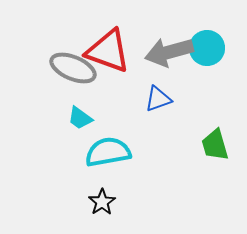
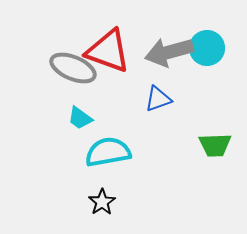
green trapezoid: rotated 76 degrees counterclockwise
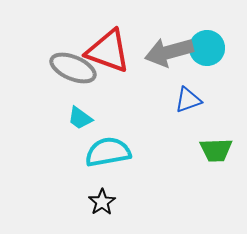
blue triangle: moved 30 px right, 1 px down
green trapezoid: moved 1 px right, 5 px down
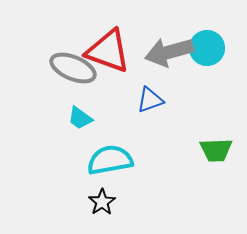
blue triangle: moved 38 px left
cyan semicircle: moved 2 px right, 8 px down
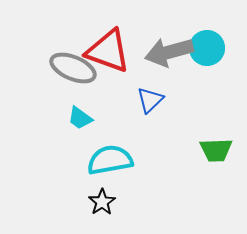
blue triangle: rotated 24 degrees counterclockwise
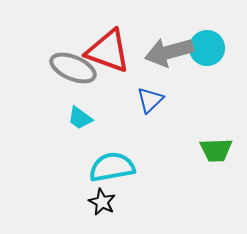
cyan semicircle: moved 2 px right, 7 px down
black star: rotated 12 degrees counterclockwise
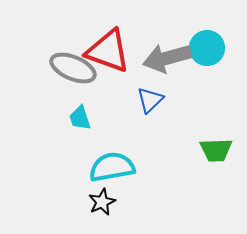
gray arrow: moved 2 px left, 6 px down
cyan trapezoid: rotated 36 degrees clockwise
black star: rotated 20 degrees clockwise
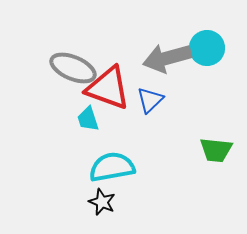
red triangle: moved 37 px down
cyan trapezoid: moved 8 px right, 1 px down
green trapezoid: rotated 8 degrees clockwise
black star: rotated 24 degrees counterclockwise
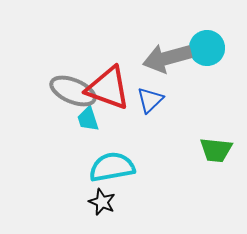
gray ellipse: moved 23 px down
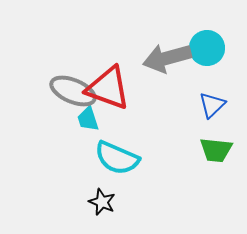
blue triangle: moved 62 px right, 5 px down
cyan semicircle: moved 5 px right, 9 px up; rotated 147 degrees counterclockwise
